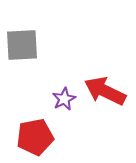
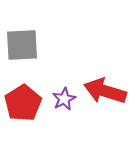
red arrow: rotated 9 degrees counterclockwise
red pentagon: moved 12 px left, 34 px up; rotated 21 degrees counterclockwise
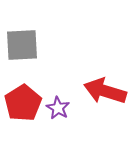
purple star: moved 6 px left, 9 px down; rotated 15 degrees counterclockwise
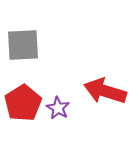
gray square: moved 1 px right
